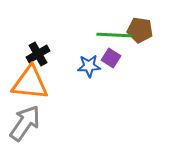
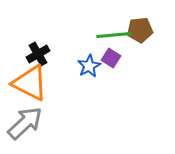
brown pentagon: rotated 15 degrees counterclockwise
green line: rotated 8 degrees counterclockwise
blue star: rotated 25 degrees counterclockwise
orange triangle: rotated 21 degrees clockwise
gray arrow: rotated 12 degrees clockwise
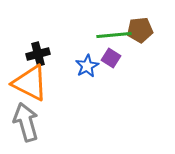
black cross: rotated 15 degrees clockwise
blue star: moved 2 px left
gray arrow: moved 1 px right, 1 px up; rotated 63 degrees counterclockwise
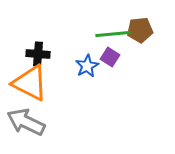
green line: moved 1 px left, 1 px up
black cross: rotated 20 degrees clockwise
purple square: moved 1 px left, 1 px up
gray arrow: rotated 48 degrees counterclockwise
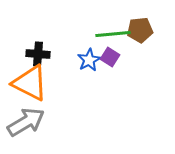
blue star: moved 2 px right, 6 px up
gray arrow: rotated 123 degrees clockwise
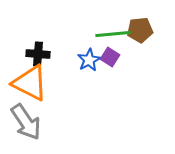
gray arrow: rotated 87 degrees clockwise
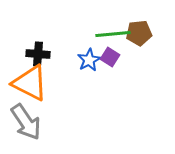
brown pentagon: moved 1 px left, 3 px down
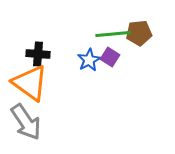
orange triangle: rotated 9 degrees clockwise
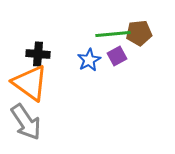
purple square: moved 7 px right, 1 px up; rotated 30 degrees clockwise
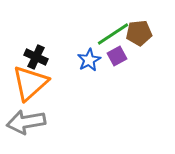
green line: rotated 28 degrees counterclockwise
black cross: moved 2 px left, 3 px down; rotated 20 degrees clockwise
orange triangle: rotated 42 degrees clockwise
gray arrow: rotated 114 degrees clockwise
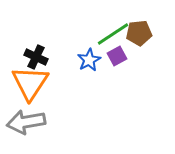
orange triangle: rotated 15 degrees counterclockwise
